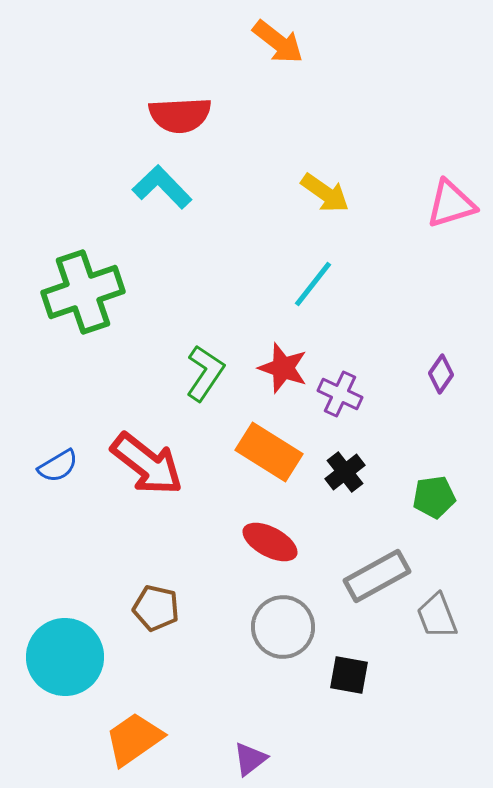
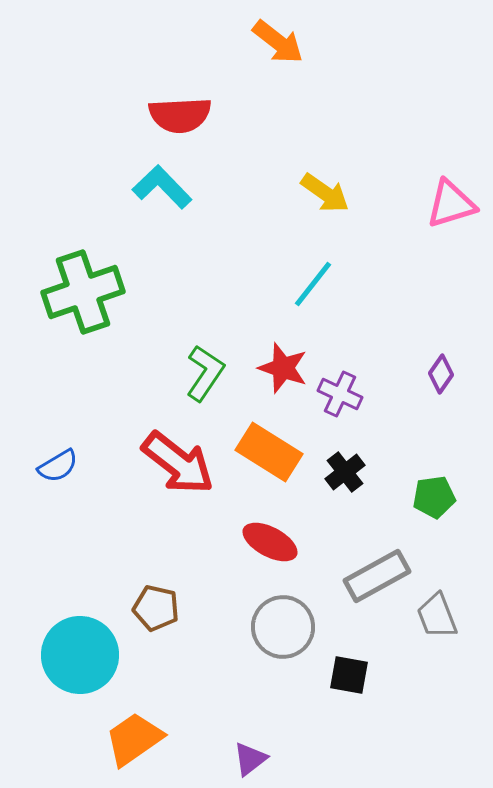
red arrow: moved 31 px right, 1 px up
cyan circle: moved 15 px right, 2 px up
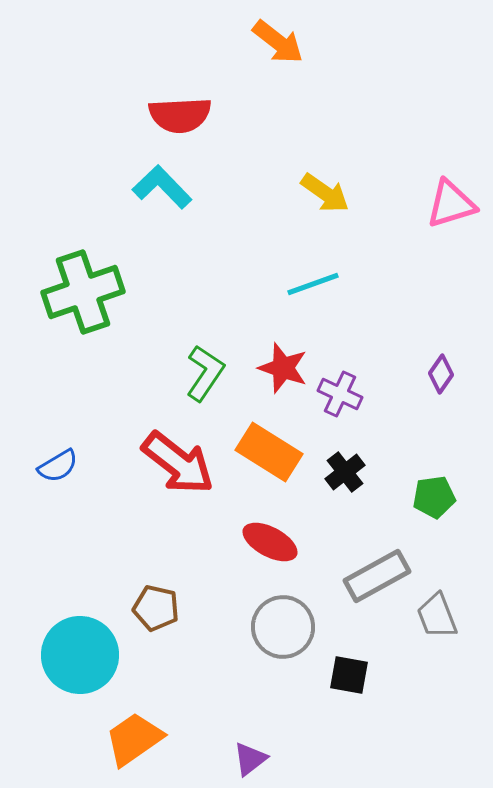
cyan line: rotated 32 degrees clockwise
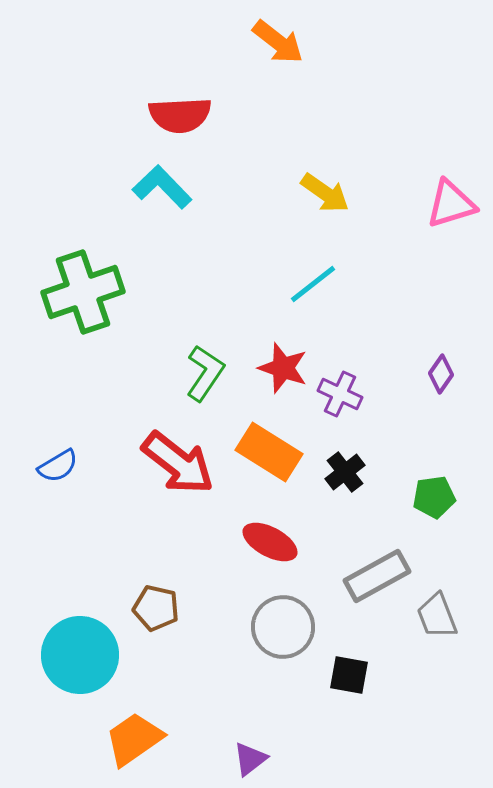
cyan line: rotated 18 degrees counterclockwise
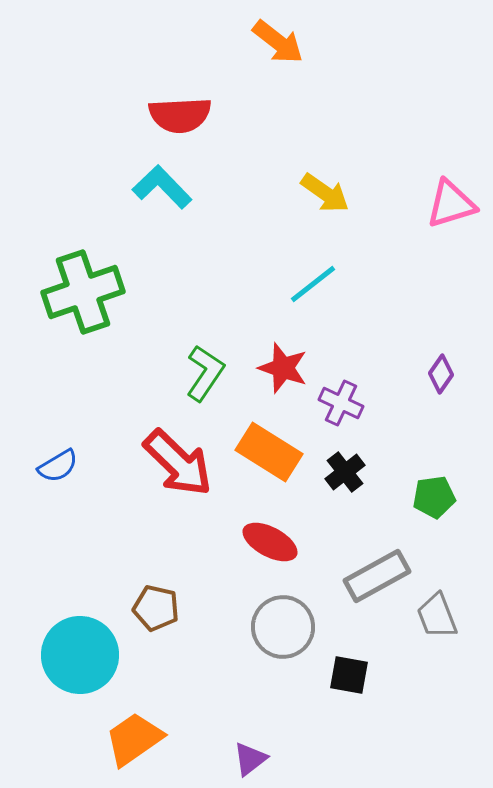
purple cross: moved 1 px right, 9 px down
red arrow: rotated 6 degrees clockwise
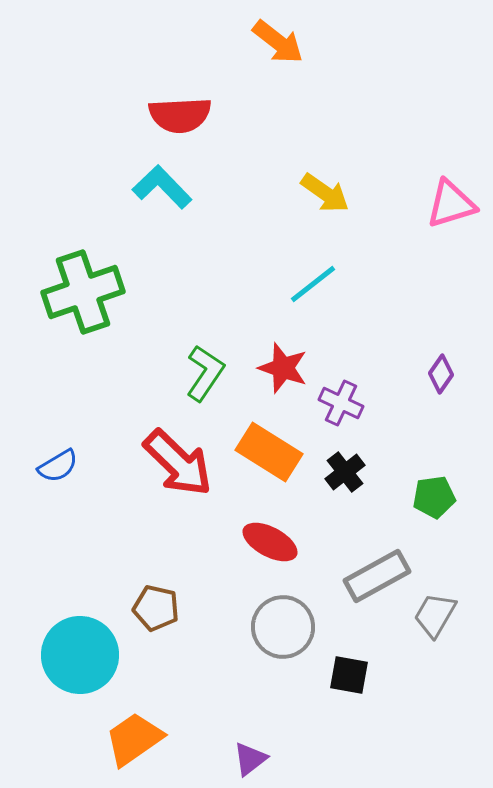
gray trapezoid: moved 2 px left, 1 px up; rotated 51 degrees clockwise
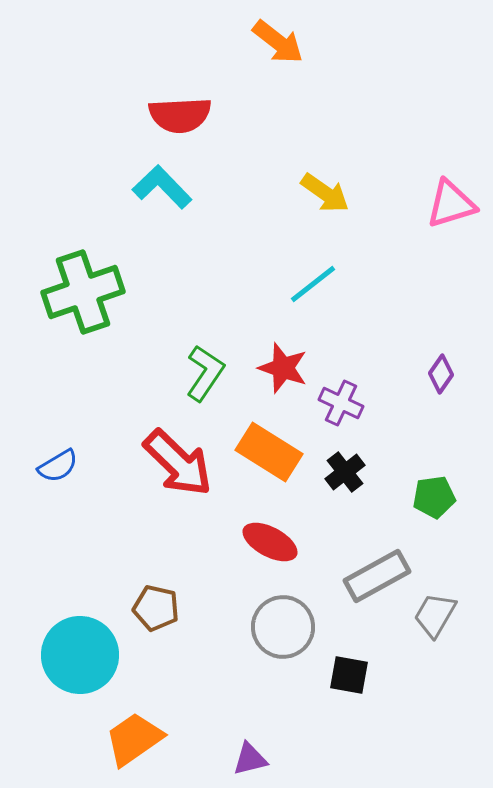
purple triangle: rotated 24 degrees clockwise
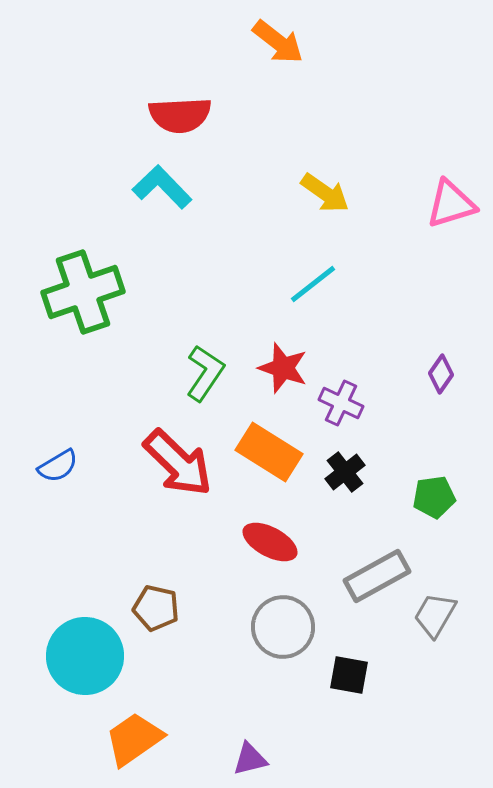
cyan circle: moved 5 px right, 1 px down
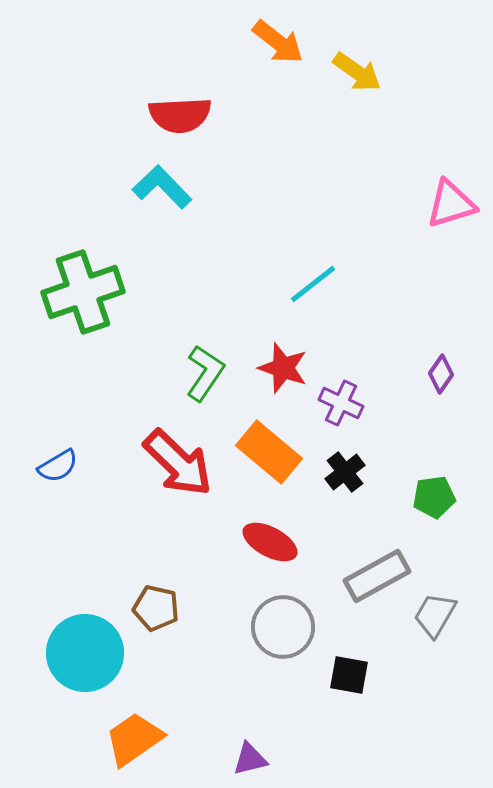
yellow arrow: moved 32 px right, 121 px up
orange rectangle: rotated 8 degrees clockwise
cyan circle: moved 3 px up
